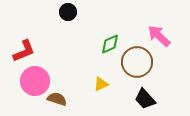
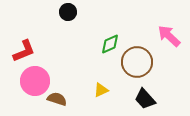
pink arrow: moved 10 px right
yellow triangle: moved 6 px down
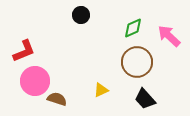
black circle: moved 13 px right, 3 px down
green diamond: moved 23 px right, 16 px up
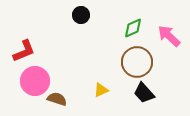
black trapezoid: moved 1 px left, 6 px up
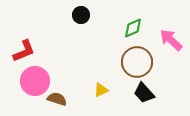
pink arrow: moved 2 px right, 4 px down
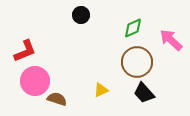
red L-shape: moved 1 px right
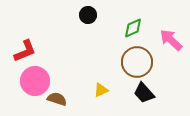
black circle: moved 7 px right
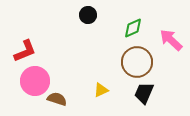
black trapezoid: rotated 65 degrees clockwise
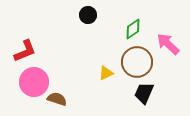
green diamond: moved 1 px down; rotated 10 degrees counterclockwise
pink arrow: moved 3 px left, 4 px down
pink circle: moved 1 px left, 1 px down
yellow triangle: moved 5 px right, 17 px up
